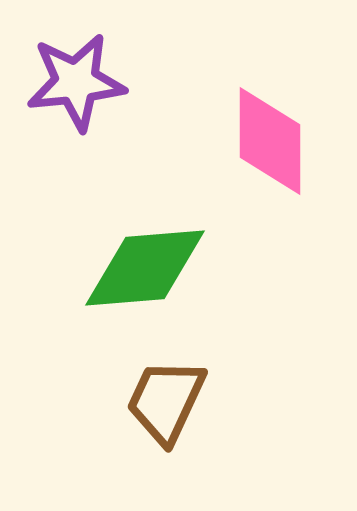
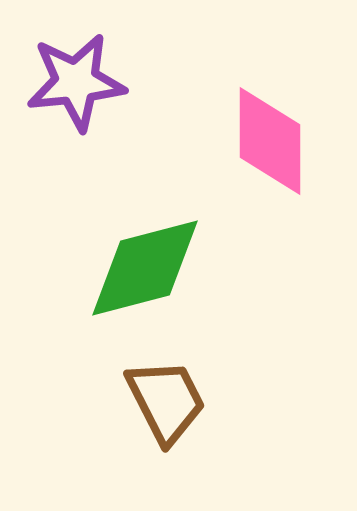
green diamond: rotated 10 degrees counterclockwise
brown trapezoid: rotated 128 degrees clockwise
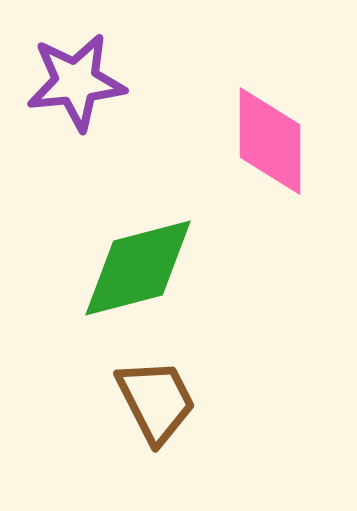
green diamond: moved 7 px left
brown trapezoid: moved 10 px left
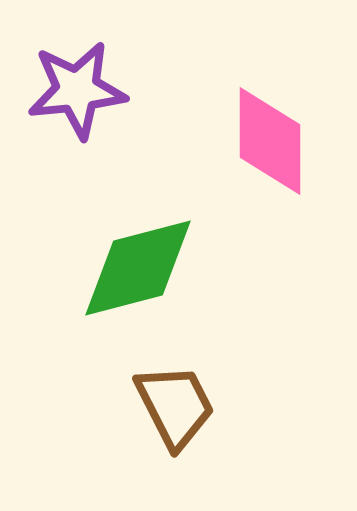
purple star: moved 1 px right, 8 px down
brown trapezoid: moved 19 px right, 5 px down
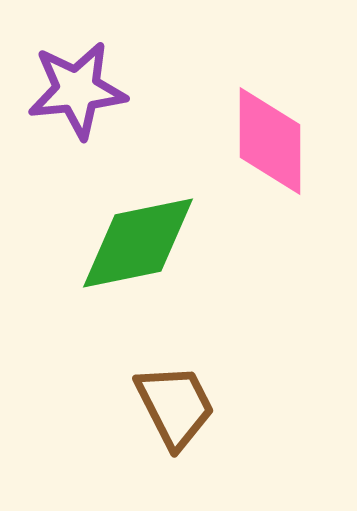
green diamond: moved 25 px up; rotated 3 degrees clockwise
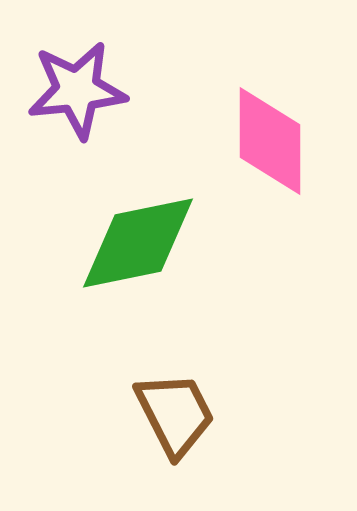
brown trapezoid: moved 8 px down
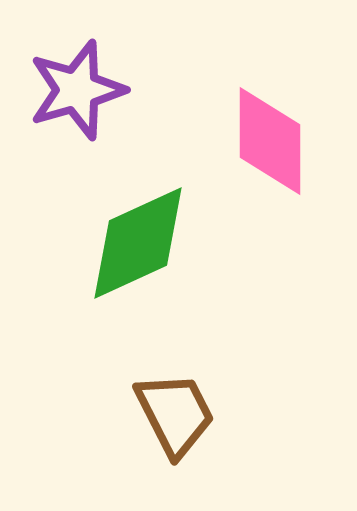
purple star: rotated 10 degrees counterclockwise
green diamond: rotated 13 degrees counterclockwise
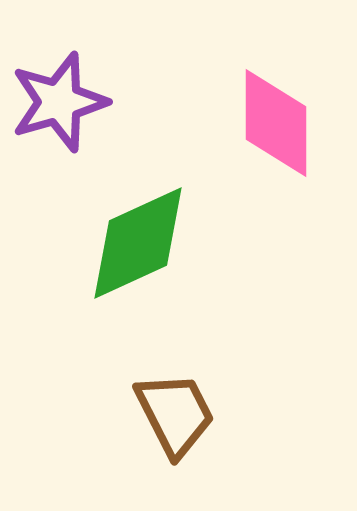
purple star: moved 18 px left, 12 px down
pink diamond: moved 6 px right, 18 px up
